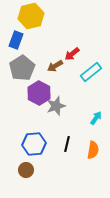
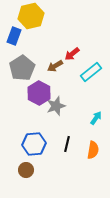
blue rectangle: moved 2 px left, 4 px up
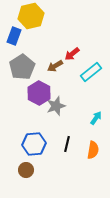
gray pentagon: moved 1 px up
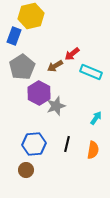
cyan rectangle: rotated 60 degrees clockwise
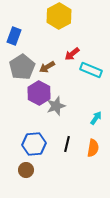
yellow hexagon: moved 28 px right; rotated 15 degrees counterclockwise
brown arrow: moved 8 px left, 1 px down
cyan rectangle: moved 2 px up
orange semicircle: moved 2 px up
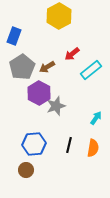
cyan rectangle: rotated 60 degrees counterclockwise
black line: moved 2 px right, 1 px down
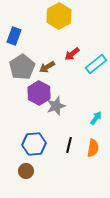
cyan rectangle: moved 5 px right, 6 px up
brown circle: moved 1 px down
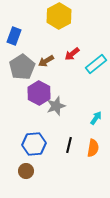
brown arrow: moved 1 px left, 6 px up
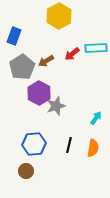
cyan rectangle: moved 16 px up; rotated 35 degrees clockwise
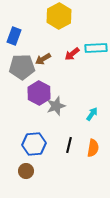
brown arrow: moved 3 px left, 2 px up
gray pentagon: rotated 30 degrees clockwise
cyan arrow: moved 4 px left, 4 px up
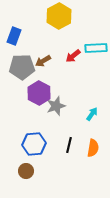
red arrow: moved 1 px right, 2 px down
brown arrow: moved 2 px down
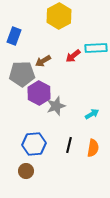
gray pentagon: moved 7 px down
cyan arrow: rotated 24 degrees clockwise
